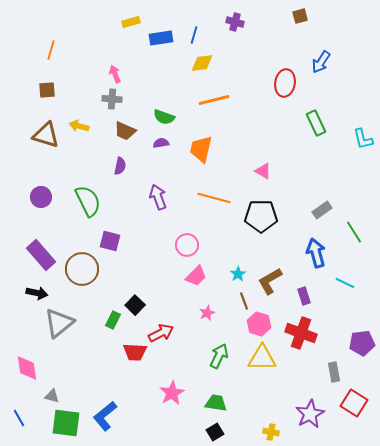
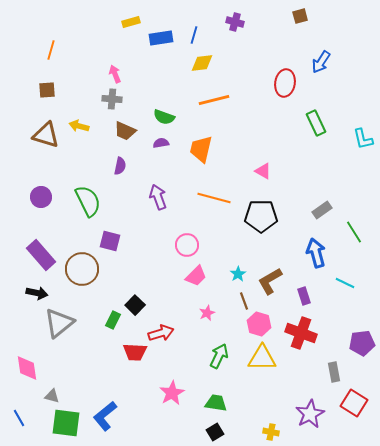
red arrow at (161, 333): rotated 10 degrees clockwise
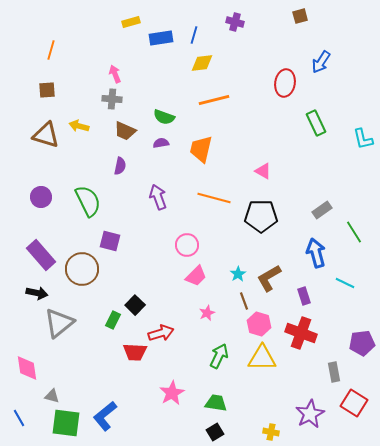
brown L-shape at (270, 281): moved 1 px left, 3 px up
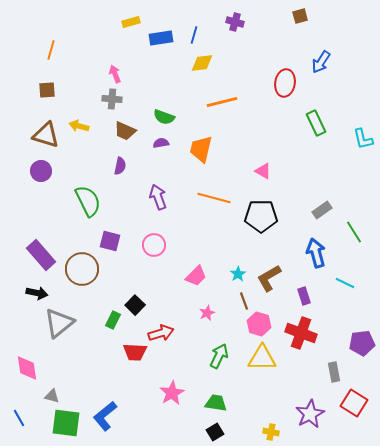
orange line at (214, 100): moved 8 px right, 2 px down
purple circle at (41, 197): moved 26 px up
pink circle at (187, 245): moved 33 px left
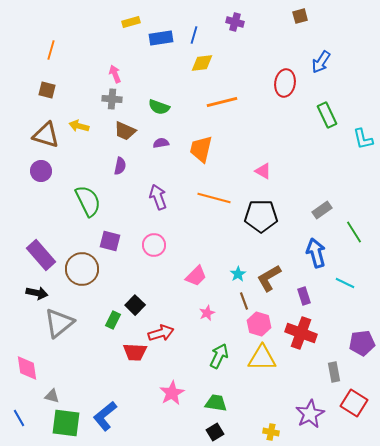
brown square at (47, 90): rotated 18 degrees clockwise
green semicircle at (164, 117): moved 5 px left, 10 px up
green rectangle at (316, 123): moved 11 px right, 8 px up
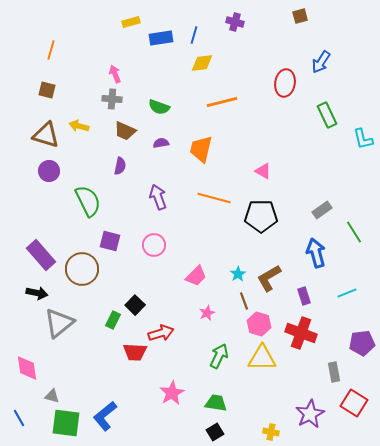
purple circle at (41, 171): moved 8 px right
cyan line at (345, 283): moved 2 px right, 10 px down; rotated 48 degrees counterclockwise
